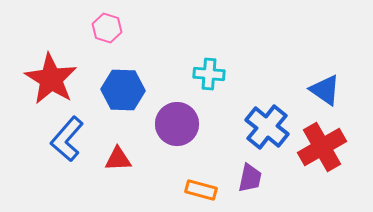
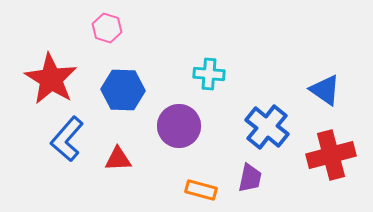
purple circle: moved 2 px right, 2 px down
red cross: moved 9 px right, 8 px down; rotated 15 degrees clockwise
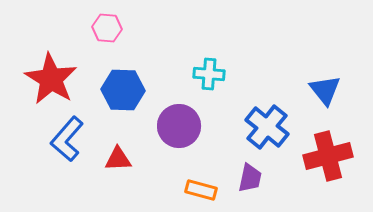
pink hexagon: rotated 12 degrees counterclockwise
blue triangle: rotated 16 degrees clockwise
red cross: moved 3 px left, 1 px down
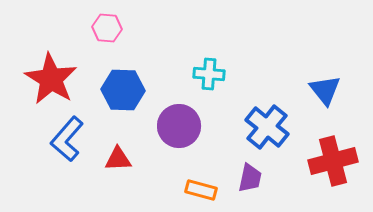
red cross: moved 5 px right, 5 px down
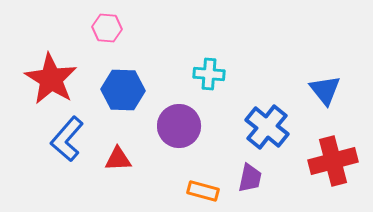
orange rectangle: moved 2 px right, 1 px down
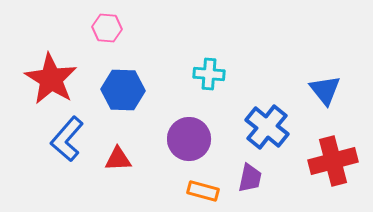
purple circle: moved 10 px right, 13 px down
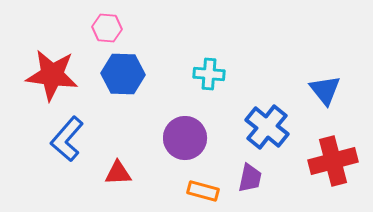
red star: moved 1 px right, 4 px up; rotated 24 degrees counterclockwise
blue hexagon: moved 16 px up
purple circle: moved 4 px left, 1 px up
red triangle: moved 14 px down
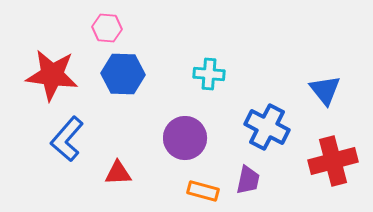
blue cross: rotated 12 degrees counterclockwise
purple trapezoid: moved 2 px left, 2 px down
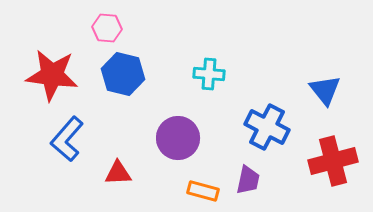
blue hexagon: rotated 12 degrees clockwise
purple circle: moved 7 px left
